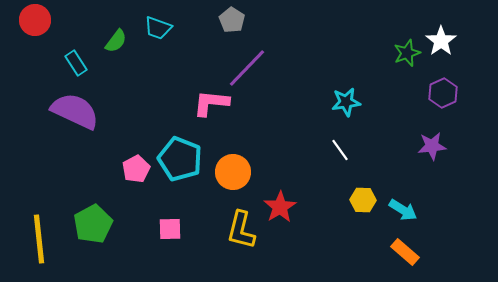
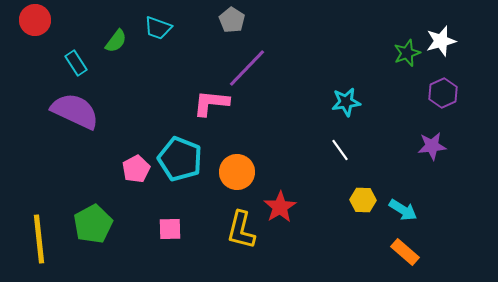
white star: rotated 20 degrees clockwise
orange circle: moved 4 px right
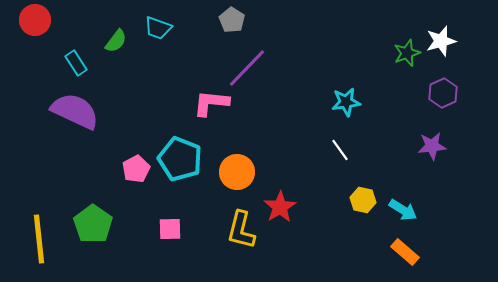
yellow hexagon: rotated 10 degrees clockwise
green pentagon: rotated 9 degrees counterclockwise
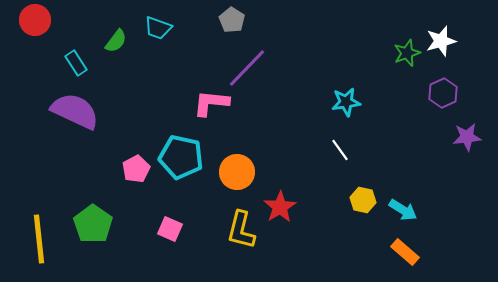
purple star: moved 35 px right, 9 px up
cyan pentagon: moved 1 px right, 2 px up; rotated 9 degrees counterclockwise
pink square: rotated 25 degrees clockwise
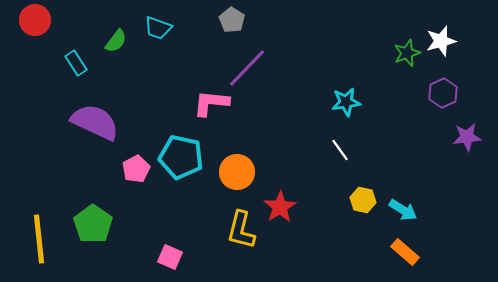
purple semicircle: moved 20 px right, 11 px down
pink square: moved 28 px down
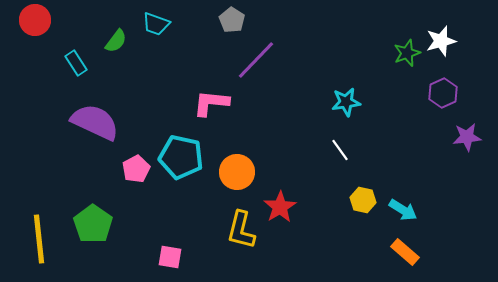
cyan trapezoid: moved 2 px left, 4 px up
purple line: moved 9 px right, 8 px up
pink square: rotated 15 degrees counterclockwise
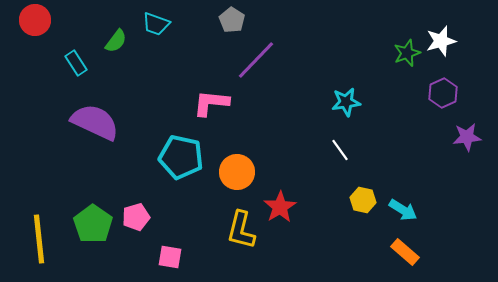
pink pentagon: moved 48 px down; rotated 12 degrees clockwise
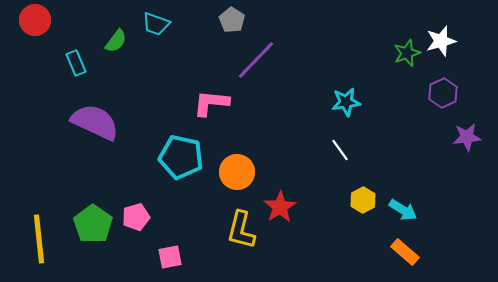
cyan rectangle: rotated 10 degrees clockwise
yellow hexagon: rotated 20 degrees clockwise
pink square: rotated 20 degrees counterclockwise
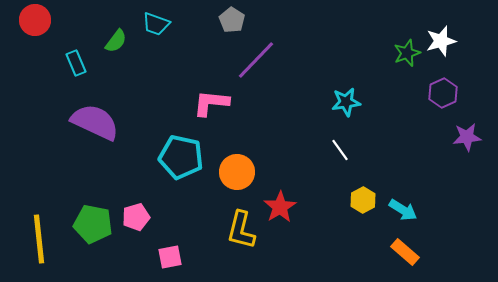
green pentagon: rotated 24 degrees counterclockwise
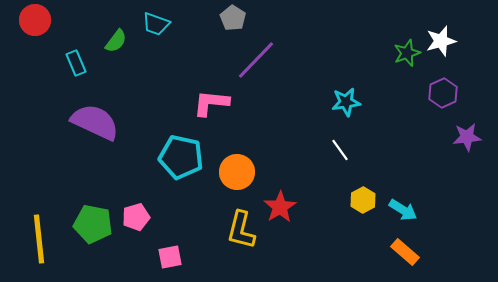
gray pentagon: moved 1 px right, 2 px up
